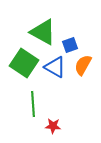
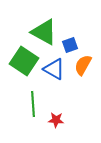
green triangle: moved 1 px right
green square: moved 2 px up
blue triangle: moved 1 px left, 2 px down
red star: moved 3 px right, 6 px up
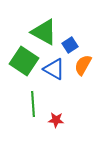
blue square: rotated 14 degrees counterclockwise
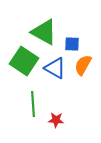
blue square: moved 2 px right, 1 px up; rotated 35 degrees clockwise
blue triangle: moved 1 px right, 1 px up
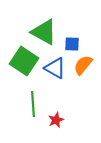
orange semicircle: rotated 10 degrees clockwise
red star: rotated 28 degrees counterclockwise
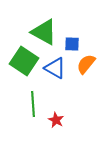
orange semicircle: moved 3 px right, 1 px up
red star: rotated 21 degrees counterclockwise
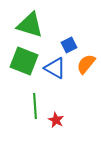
green triangle: moved 14 px left, 7 px up; rotated 12 degrees counterclockwise
blue square: moved 3 px left, 1 px down; rotated 28 degrees counterclockwise
green square: rotated 12 degrees counterclockwise
green line: moved 2 px right, 2 px down
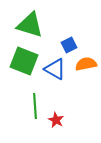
orange semicircle: rotated 40 degrees clockwise
blue triangle: moved 1 px down
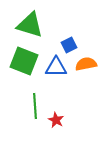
blue triangle: moved 1 px right, 2 px up; rotated 30 degrees counterclockwise
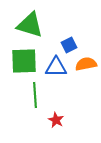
green square: rotated 24 degrees counterclockwise
green line: moved 11 px up
